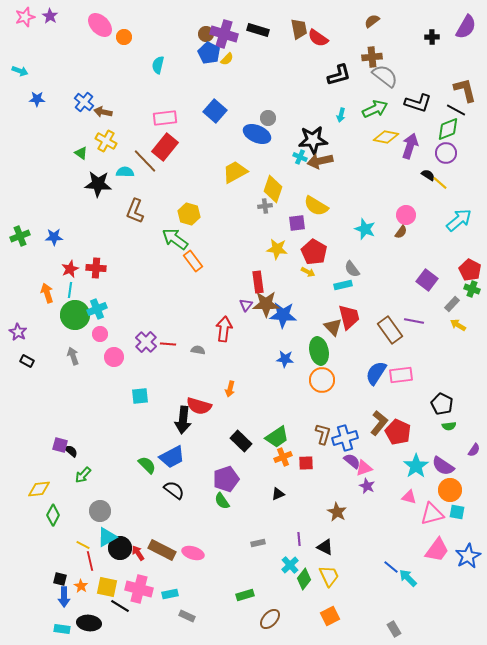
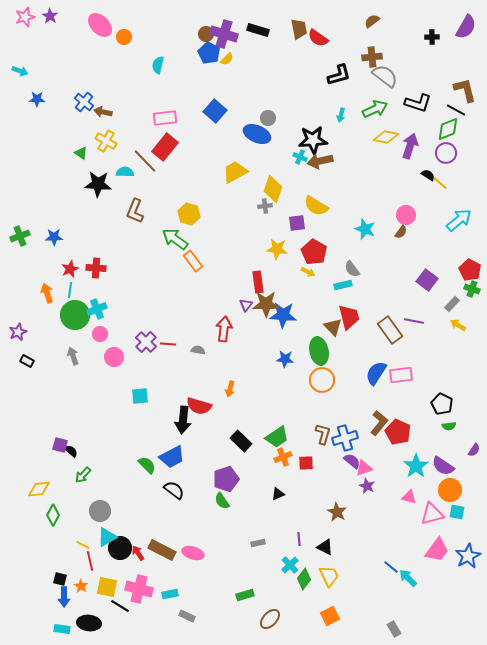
purple star at (18, 332): rotated 18 degrees clockwise
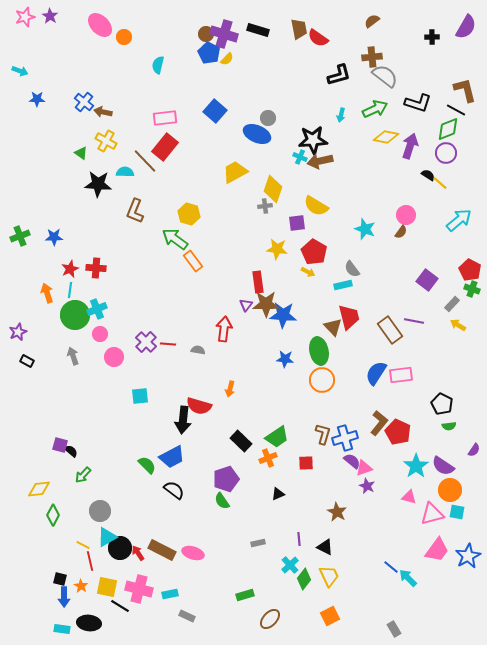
orange cross at (283, 457): moved 15 px left, 1 px down
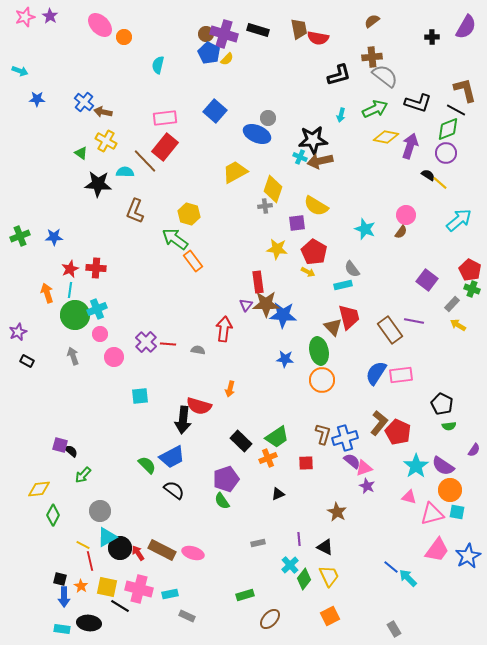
red semicircle at (318, 38): rotated 25 degrees counterclockwise
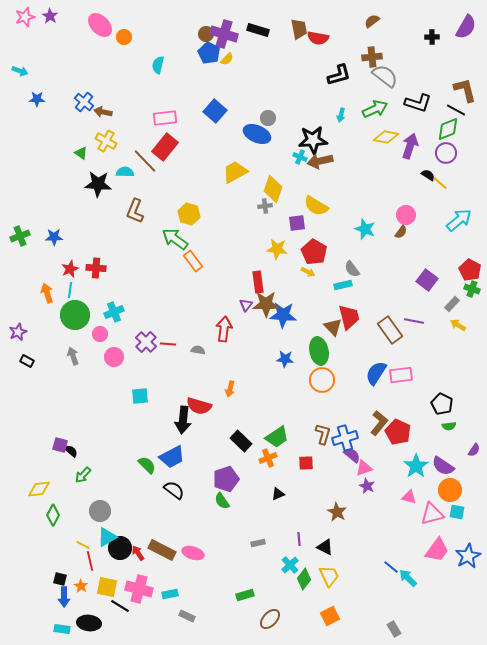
cyan cross at (97, 309): moved 17 px right, 3 px down
purple semicircle at (352, 461): moved 6 px up
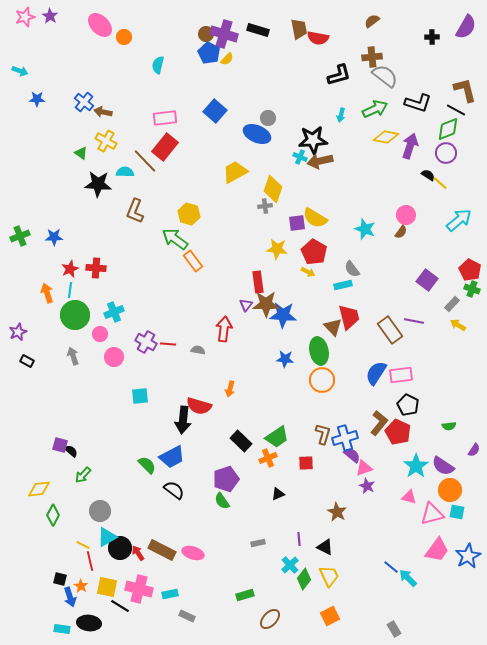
yellow semicircle at (316, 206): moved 1 px left, 12 px down
purple cross at (146, 342): rotated 15 degrees counterclockwise
black pentagon at (442, 404): moved 34 px left, 1 px down
blue arrow at (64, 597): moved 6 px right; rotated 18 degrees counterclockwise
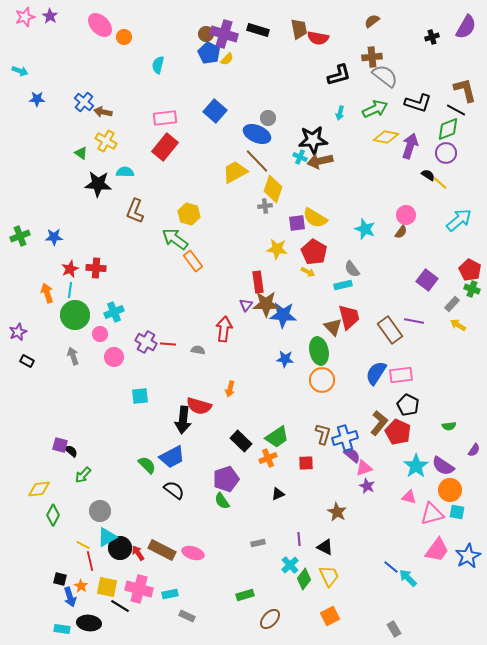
black cross at (432, 37): rotated 16 degrees counterclockwise
cyan arrow at (341, 115): moved 1 px left, 2 px up
brown line at (145, 161): moved 112 px right
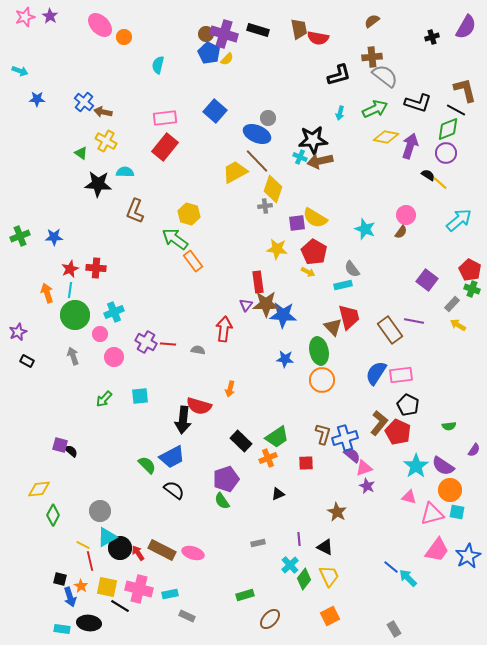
green arrow at (83, 475): moved 21 px right, 76 px up
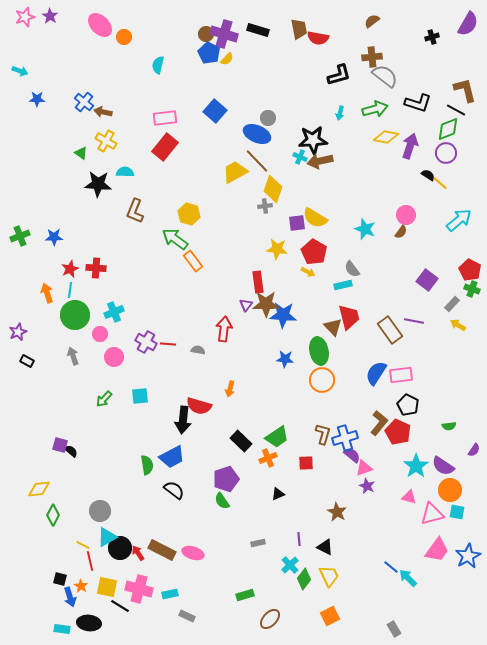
purple semicircle at (466, 27): moved 2 px right, 3 px up
green arrow at (375, 109): rotated 10 degrees clockwise
green semicircle at (147, 465): rotated 36 degrees clockwise
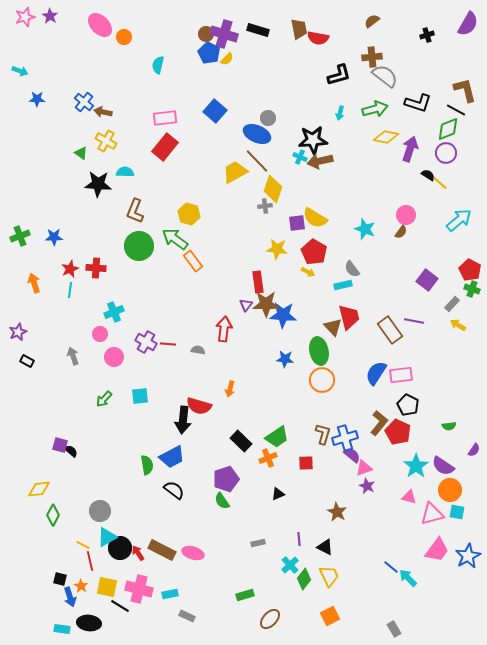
black cross at (432, 37): moved 5 px left, 2 px up
purple arrow at (410, 146): moved 3 px down
orange arrow at (47, 293): moved 13 px left, 10 px up
green circle at (75, 315): moved 64 px right, 69 px up
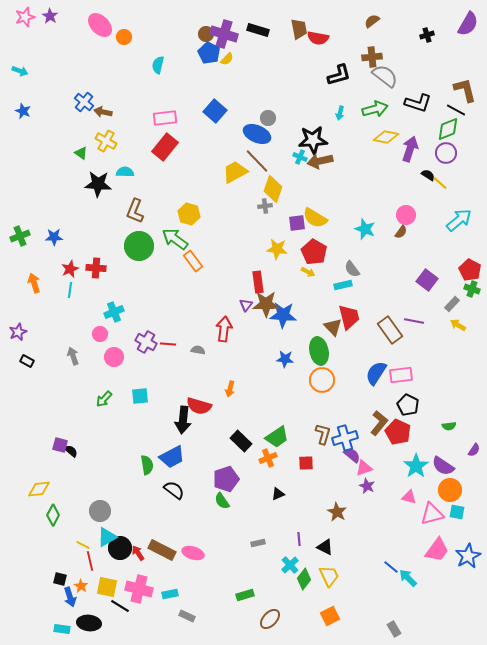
blue star at (37, 99): moved 14 px left, 12 px down; rotated 21 degrees clockwise
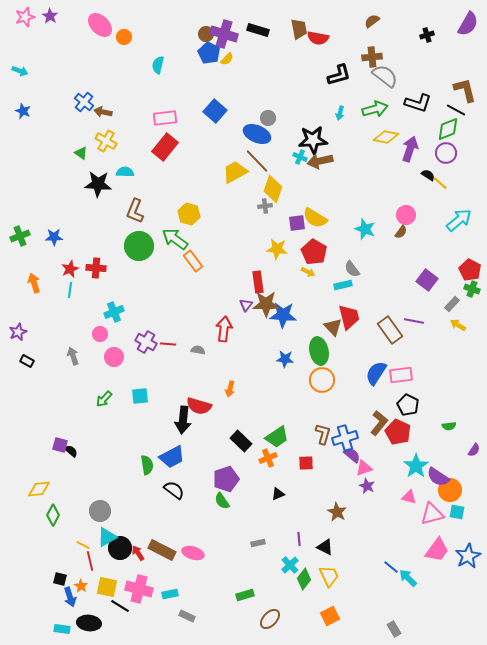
purple semicircle at (443, 466): moved 5 px left, 11 px down
